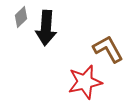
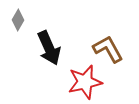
gray diamond: moved 3 px left, 3 px down; rotated 15 degrees counterclockwise
black arrow: moved 3 px right, 20 px down; rotated 28 degrees counterclockwise
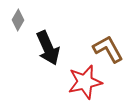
black arrow: moved 1 px left
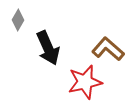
brown L-shape: rotated 20 degrees counterclockwise
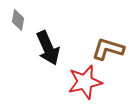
gray diamond: rotated 20 degrees counterclockwise
brown L-shape: rotated 24 degrees counterclockwise
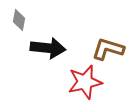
gray diamond: moved 1 px right
black arrow: rotated 60 degrees counterclockwise
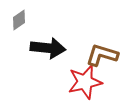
gray diamond: rotated 45 degrees clockwise
brown L-shape: moved 6 px left, 6 px down
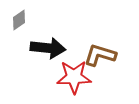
brown L-shape: moved 2 px left
red star: moved 11 px left, 5 px up; rotated 12 degrees clockwise
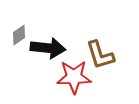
gray diamond: moved 15 px down
brown L-shape: rotated 124 degrees counterclockwise
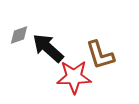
gray diamond: rotated 15 degrees clockwise
black arrow: rotated 144 degrees counterclockwise
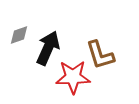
black arrow: rotated 72 degrees clockwise
red star: moved 1 px left
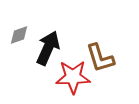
brown L-shape: moved 3 px down
